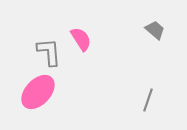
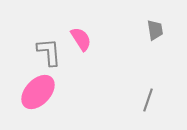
gray trapezoid: rotated 40 degrees clockwise
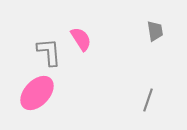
gray trapezoid: moved 1 px down
pink ellipse: moved 1 px left, 1 px down
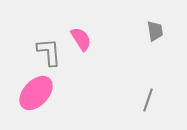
pink ellipse: moved 1 px left
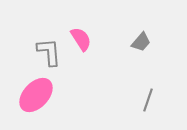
gray trapezoid: moved 14 px left, 11 px down; rotated 50 degrees clockwise
pink ellipse: moved 2 px down
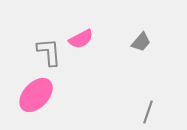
pink semicircle: rotated 95 degrees clockwise
gray line: moved 12 px down
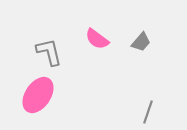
pink semicircle: moved 16 px right; rotated 65 degrees clockwise
gray L-shape: rotated 8 degrees counterclockwise
pink ellipse: moved 2 px right; rotated 9 degrees counterclockwise
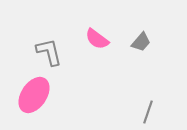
pink ellipse: moved 4 px left
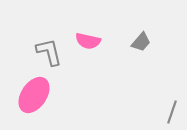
pink semicircle: moved 9 px left, 2 px down; rotated 25 degrees counterclockwise
gray line: moved 24 px right
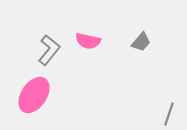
gray L-shape: moved 2 px up; rotated 52 degrees clockwise
gray line: moved 3 px left, 2 px down
